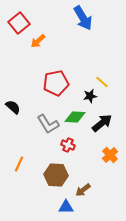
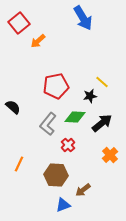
red pentagon: moved 3 px down
gray L-shape: rotated 70 degrees clockwise
red cross: rotated 24 degrees clockwise
blue triangle: moved 3 px left, 2 px up; rotated 21 degrees counterclockwise
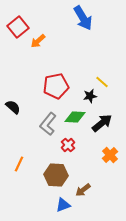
red square: moved 1 px left, 4 px down
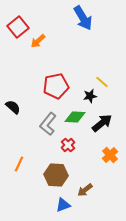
brown arrow: moved 2 px right
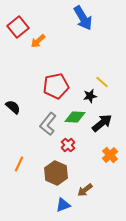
brown hexagon: moved 2 px up; rotated 20 degrees clockwise
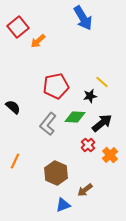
red cross: moved 20 px right
orange line: moved 4 px left, 3 px up
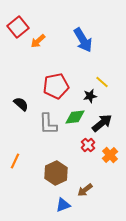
blue arrow: moved 22 px down
black semicircle: moved 8 px right, 3 px up
green diamond: rotated 10 degrees counterclockwise
gray L-shape: rotated 40 degrees counterclockwise
brown hexagon: rotated 10 degrees clockwise
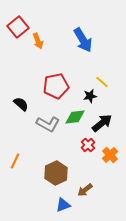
orange arrow: rotated 70 degrees counterclockwise
gray L-shape: rotated 60 degrees counterclockwise
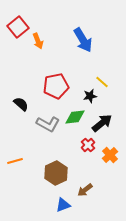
orange line: rotated 49 degrees clockwise
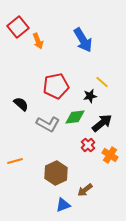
orange cross: rotated 14 degrees counterclockwise
